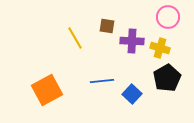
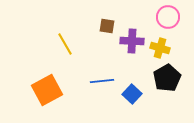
yellow line: moved 10 px left, 6 px down
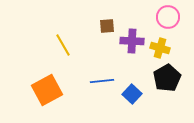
brown square: rotated 14 degrees counterclockwise
yellow line: moved 2 px left, 1 px down
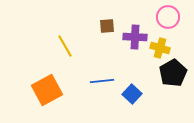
purple cross: moved 3 px right, 4 px up
yellow line: moved 2 px right, 1 px down
black pentagon: moved 6 px right, 5 px up
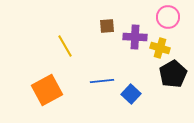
black pentagon: moved 1 px down
blue square: moved 1 px left
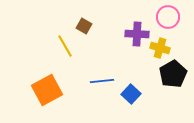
brown square: moved 23 px left; rotated 35 degrees clockwise
purple cross: moved 2 px right, 3 px up
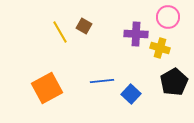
purple cross: moved 1 px left
yellow line: moved 5 px left, 14 px up
black pentagon: moved 1 px right, 8 px down
orange square: moved 2 px up
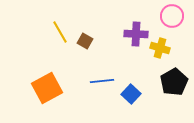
pink circle: moved 4 px right, 1 px up
brown square: moved 1 px right, 15 px down
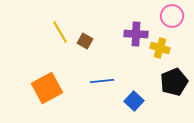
black pentagon: rotated 8 degrees clockwise
blue square: moved 3 px right, 7 px down
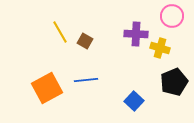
blue line: moved 16 px left, 1 px up
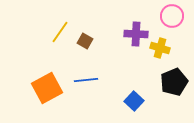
yellow line: rotated 65 degrees clockwise
